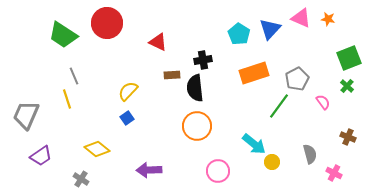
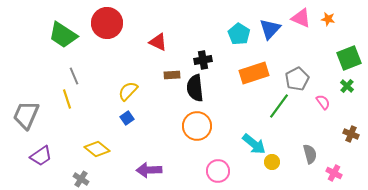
brown cross: moved 3 px right, 3 px up
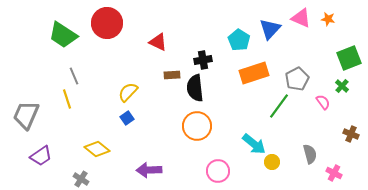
cyan pentagon: moved 6 px down
green cross: moved 5 px left
yellow semicircle: moved 1 px down
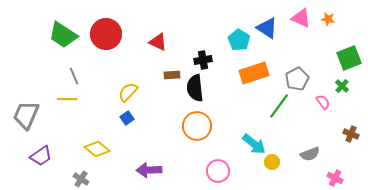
red circle: moved 1 px left, 11 px down
blue triangle: moved 3 px left, 1 px up; rotated 40 degrees counterclockwise
yellow line: rotated 72 degrees counterclockwise
gray semicircle: rotated 84 degrees clockwise
pink cross: moved 1 px right, 5 px down
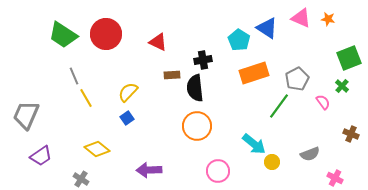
yellow line: moved 19 px right, 1 px up; rotated 60 degrees clockwise
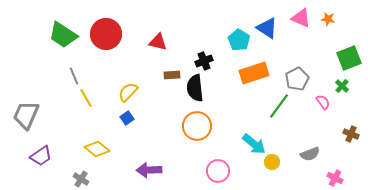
red triangle: rotated 12 degrees counterclockwise
black cross: moved 1 px right, 1 px down; rotated 12 degrees counterclockwise
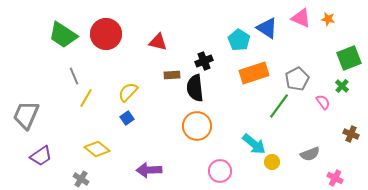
yellow line: rotated 60 degrees clockwise
pink circle: moved 2 px right
